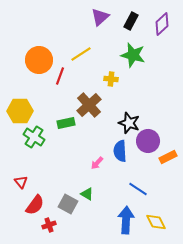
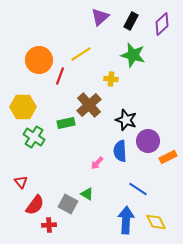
yellow hexagon: moved 3 px right, 4 px up
black star: moved 3 px left, 3 px up
red cross: rotated 16 degrees clockwise
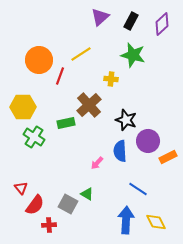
red triangle: moved 6 px down
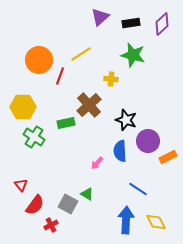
black rectangle: moved 2 px down; rotated 54 degrees clockwise
red triangle: moved 3 px up
red cross: moved 2 px right; rotated 24 degrees counterclockwise
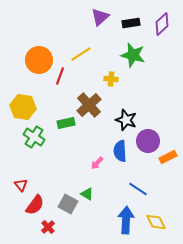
yellow hexagon: rotated 10 degrees clockwise
red cross: moved 3 px left, 2 px down; rotated 16 degrees counterclockwise
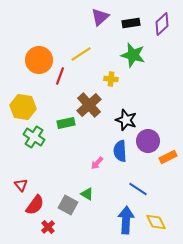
gray square: moved 1 px down
